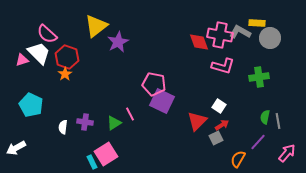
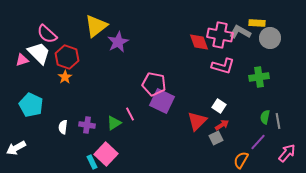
orange star: moved 3 px down
purple cross: moved 2 px right, 3 px down
pink square: rotated 15 degrees counterclockwise
orange semicircle: moved 3 px right, 1 px down
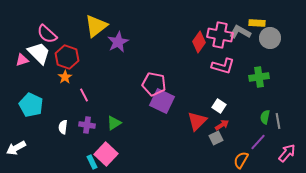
red diamond: rotated 55 degrees clockwise
pink line: moved 46 px left, 19 px up
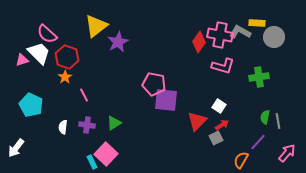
gray circle: moved 4 px right, 1 px up
purple square: moved 4 px right, 1 px up; rotated 20 degrees counterclockwise
white arrow: rotated 24 degrees counterclockwise
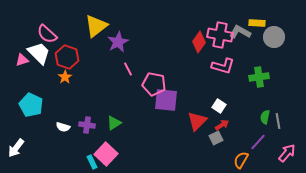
pink line: moved 44 px right, 26 px up
white semicircle: rotated 80 degrees counterclockwise
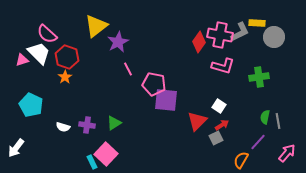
gray L-shape: rotated 125 degrees clockwise
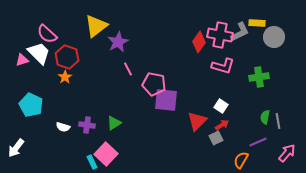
white square: moved 2 px right
purple line: rotated 24 degrees clockwise
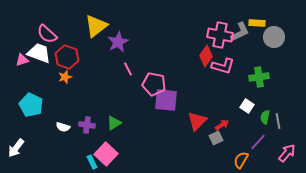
red diamond: moved 7 px right, 14 px down
white trapezoid: rotated 25 degrees counterclockwise
orange star: rotated 16 degrees clockwise
white square: moved 26 px right
purple line: rotated 24 degrees counterclockwise
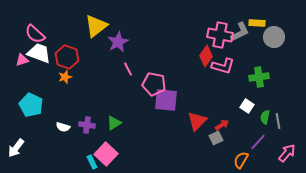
pink semicircle: moved 12 px left
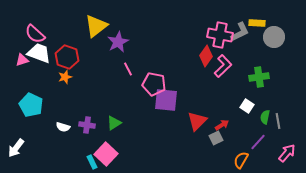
pink L-shape: rotated 60 degrees counterclockwise
